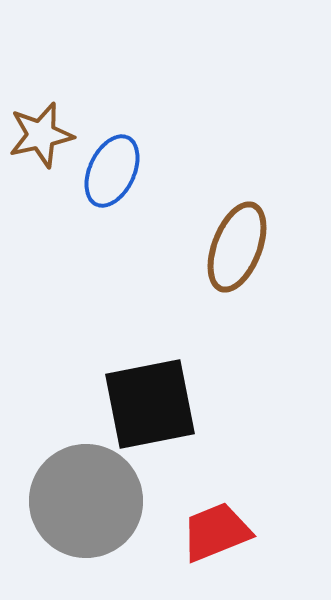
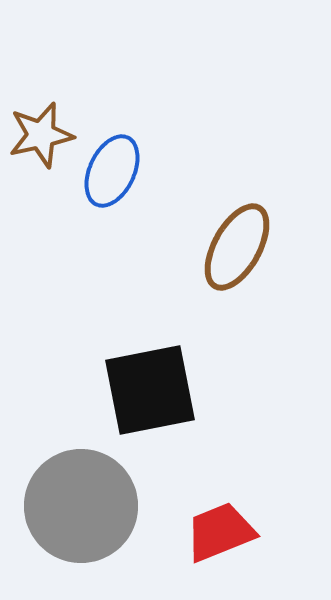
brown ellipse: rotated 8 degrees clockwise
black square: moved 14 px up
gray circle: moved 5 px left, 5 px down
red trapezoid: moved 4 px right
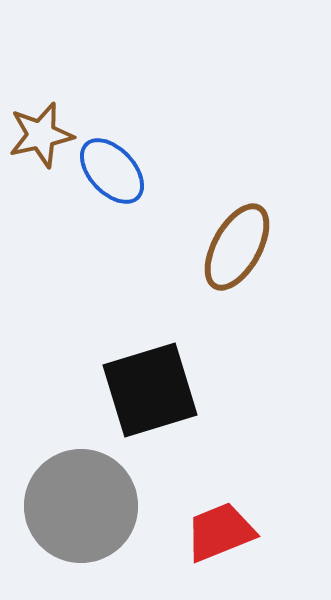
blue ellipse: rotated 68 degrees counterclockwise
black square: rotated 6 degrees counterclockwise
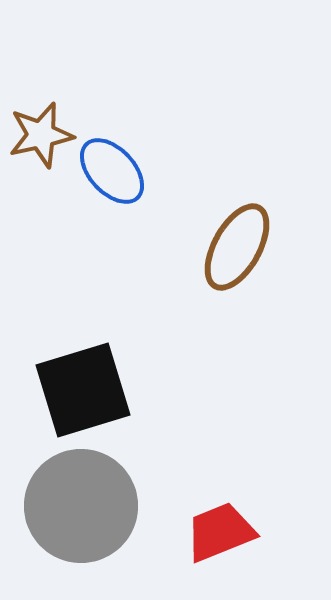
black square: moved 67 px left
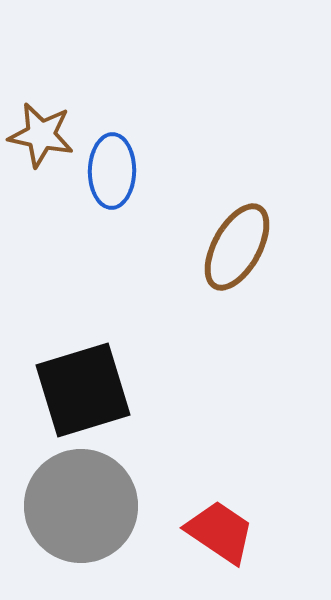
brown star: rotated 24 degrees clockwise
blue ellipse: rotated 44 degrees clockwise
red trapezoid: rotated 56 degrees clockwise
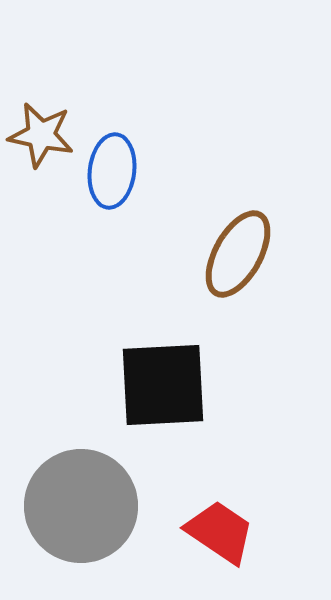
blue ellipse: rotated 6 degrees clockwise
brown ellipse: moved 1 px right, 7 px down
black square: moved 80 px right, 5 px up; rotated 14 degrees clockwise
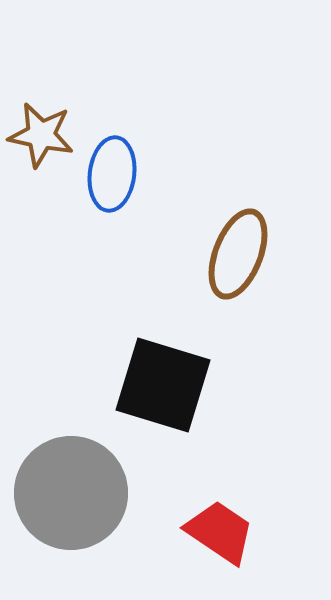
blue ellipse: moved 3 px down
brown ellipse: rotated 8 degrees counterclockwise
black square: rotated 20 degrees clockwise
gray circle: moved 10 px left, 13 px up
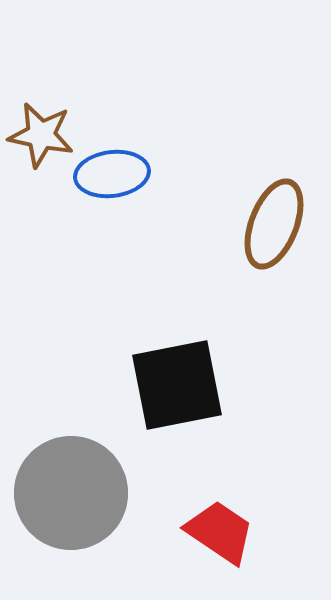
blue ellipse: rotated 76 degrees clockwise
brown ellipse: moved 36 px right, 30 px up
black square: moved 14 px right; rotated 28 degrees counterclockwise
